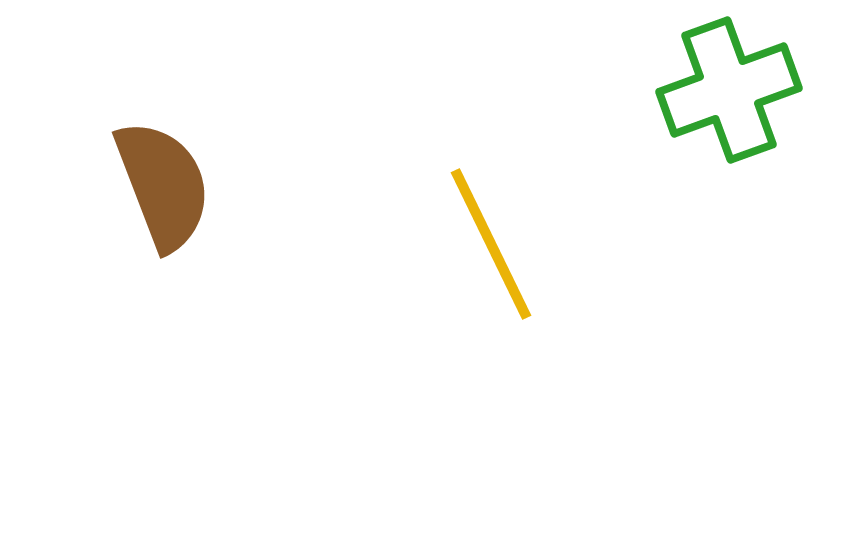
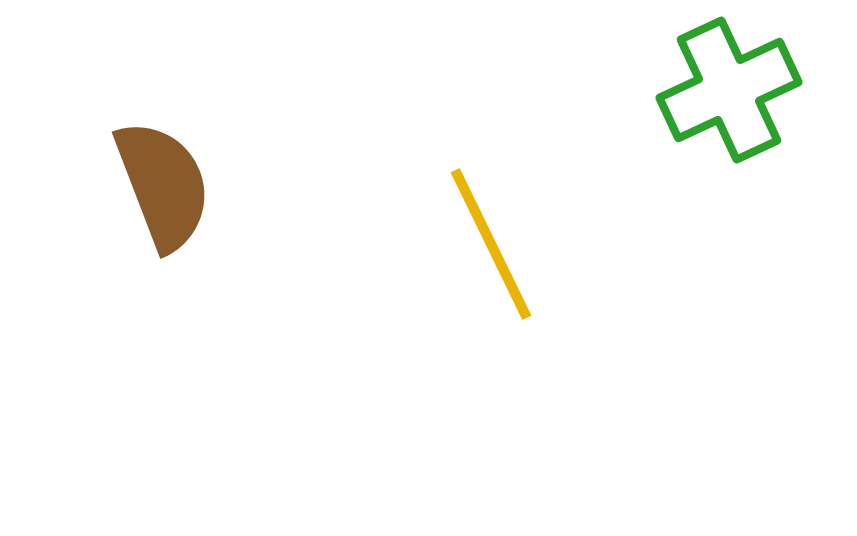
green cross: rotated 5 degrees counterclockwise
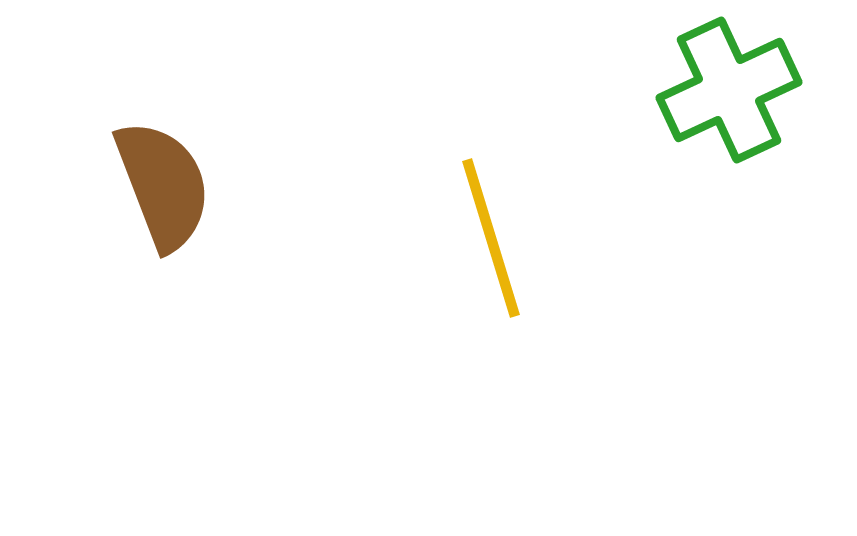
yellow line: moved 6 px up; rotated 9 degrees clockwise
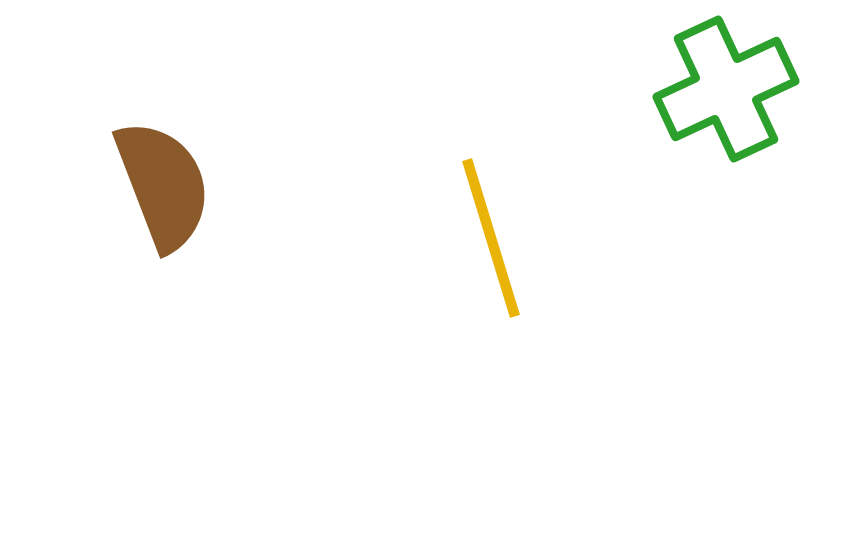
green cross: moved 3 px left, 1 px up
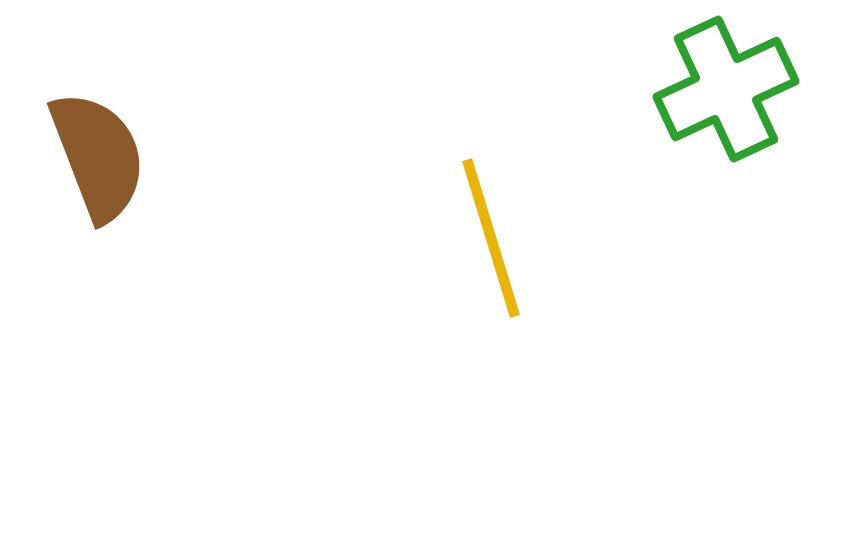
brown semicircle: moved 65 px left, 29 px up
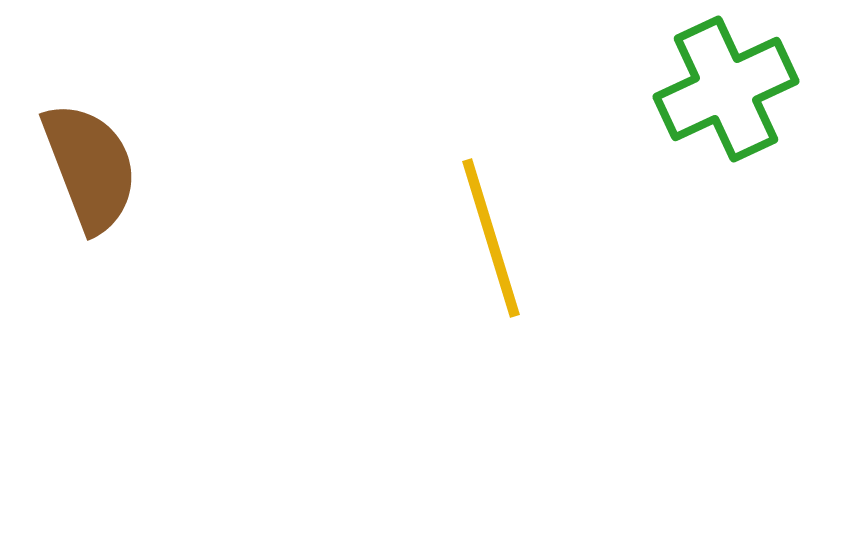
brown semicircle: moved 8 px left, 11 px down
